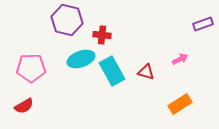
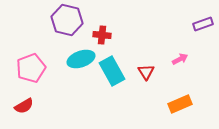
pink pentagon: rotated 20 degrees counterclockwise
red triangle: rotated 42 degrees clockwise
orange rectangle: rotated 10 degrees clockwise
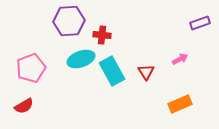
purple hexagon: moved 2 px right, 1 px down; rotated 16 degrees counterclockwise
purple rectangle: moved 3 px left, 1 px up
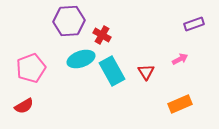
purple rectangle: moved 6 px left, 1 px down
red cross: rotated 24 degrees clockwise
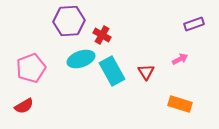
orange rectangle: rotated 40 degrees clockwise
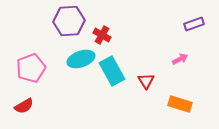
red triangle: moved 9 px down
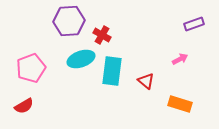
cyan rectangle: rotated 36 degrees clockwise
red triangle: rotated 18 degrees counterclockwise
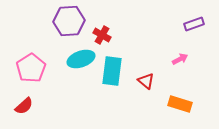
pink pentagon: rotated 12 degrees counterclockwise
red semicircle: rotated 12 degrees counterclockwise
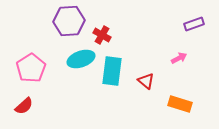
pink arrow: moved 1 px left, 1 px up
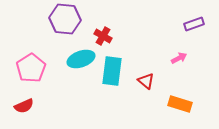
purple hexagon: moved 4 px left, 2 px up; rotated 8 degrees clockwise
red cross: moved 1 px right, 1 px down
red semicircle: rotated 18 degrees clockwise
